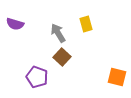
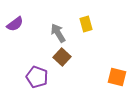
purple semicircle: rotated 54 degrees counterclockwise
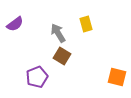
brown square: moved 1 px up; rotated 12 degrees counterclockwise
purple pentagon: rotated 30 degrees clockwise
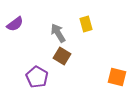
purple pentagon: rotated 20 degrees counterclockwise
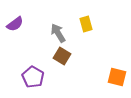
purple pentagon: moved 4 px left
